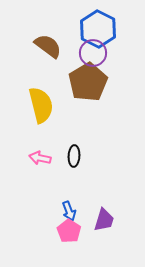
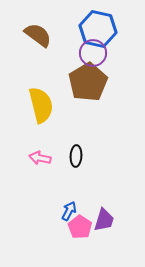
blue hexagon: rotated 15 degrees counterclockwise
brown semicircle: moved 10 px left, 11 px up
black ellipse: moved 2 px right
blue arrow: rotated 132 degrees counterclockwise
pink pentagon: moved 11 px right, 4 px up
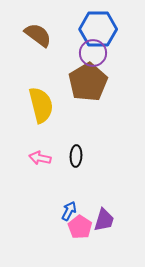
blue hexagon: rotated 12 degrees counterclockwise
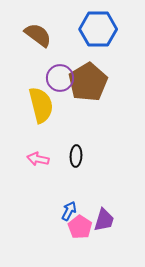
purple circle: moved 33 px left, 25 px down
pink arrow: moved 2 px left, 1 px down
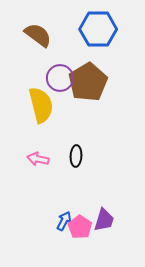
blue arrow: moved 5 px left, 10 px down
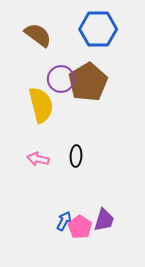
purple circle: moved 1 px right, 1 px down
